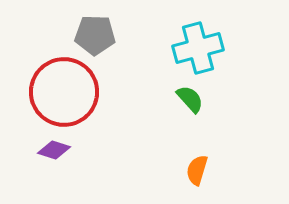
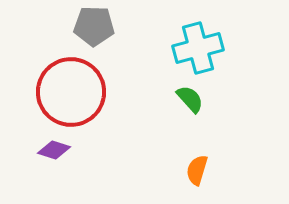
gray pentagon: moved 1 px left, 9 px up
red circle: moved 7 px right
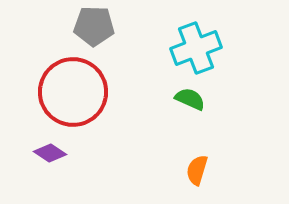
cyan cross: moved 2 px left; rotated 6 degrees counterclockwise
red circle: moved 2 px right
green semicircle: rotated 24 degrees counterclockwise
purple diamond: moved 4 px left, 3 px down; rotated 16 degrees clockwise
